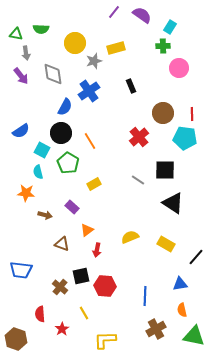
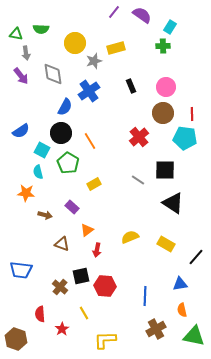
pink circle at (179, 68): moved 13 px left, 19 px down
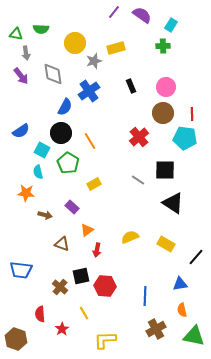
cyan rectangle at (170, 27): moved 1 px right, 2 px up
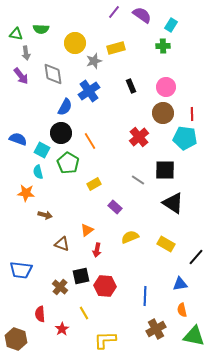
blue semicircle at (21, 131): moved 3 px left, 8 px down; rotated 126 degrees counterclockwise
purple rectangle at (72, 207): moved 43 px right
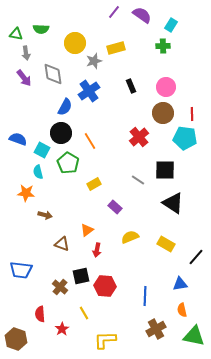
purple arrow at (21, 76): moved 3 px right, 2 px down
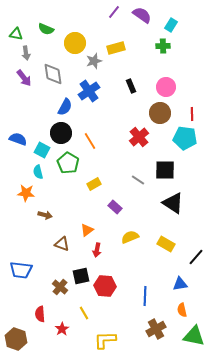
green semicircle at (41, 29): moved 5 px right; rotated 21 degrees clockwise
brown circle at (163, 113): moved 3 px left
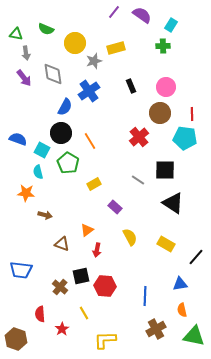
yellow semicircle at (130, 237): rotated 84 degrees clockwise
